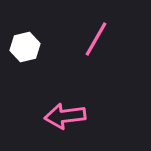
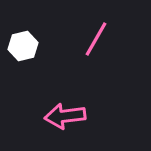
white hexagon: moved 2 px left, 1 px up
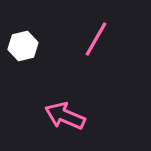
pink arrow: rotated 30 degrees clockwise
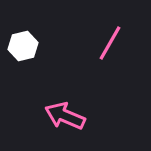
pink line: moved 14 px right, 4 px down
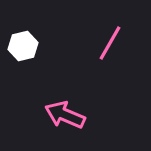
pink arrow: moved 1 px up
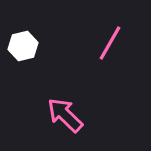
pink arrow: rotated 21 degrees clockwise
